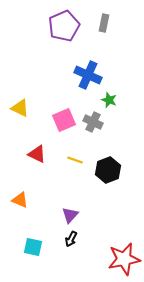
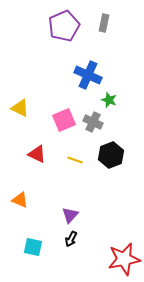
black hexagon: moved 3 px right, 15 px up
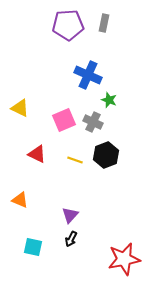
purple pentagon: moved 4 px right, 1 px up; rotated 20 degrees clockwise
black hexagon: moved 5 px left
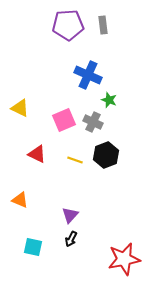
gray rectangle: moved 1 px left, 2 px down; rotated 18 degrees counterclockwise
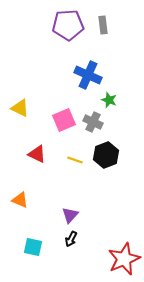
red star: rotated 12 degrees counterclockwise
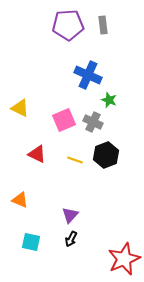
cyan square: moved 2 px left, 5 px up
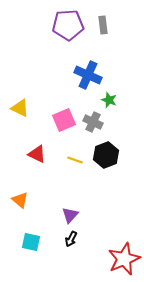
orange triangle: rotated 18 degrees clockwise
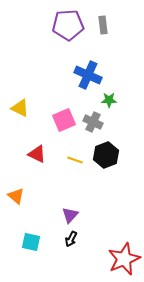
green star: rotated 21 degrees counterclockwise
orange triangle: moved 4 px left, 4 px up
